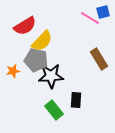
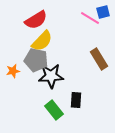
red semicircle: moved 11 px right, 6 px up
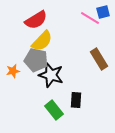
black star: moved 1 px up; rotated 20 degrees clockwise
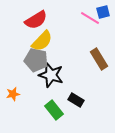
orange star: moved 23 px down
black rectangle: rotated 63 degrees counterclockwise
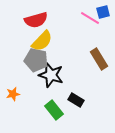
red semicircle: rotated 15 degrees clockwise
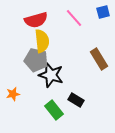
pink line: moved 16 px left; rotated 18 degrees clockwise
yellow semicircle: rotated 50 degrees counterclockwise
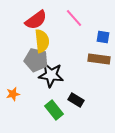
blue square: moved 25 px down; rotated 24 degrees clockwise
red semicircle: rotated 20 degrees counterclockwise
brown rectangle: rotated 50 degrees counterclockwise
black star: rotated 10 degrees counterclockwise
